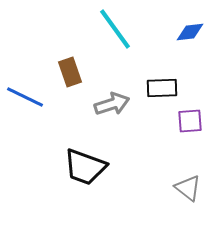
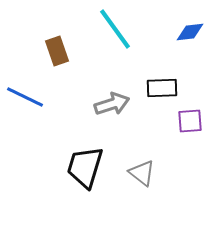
brown rectangle: moved 13 px left, 21 px up
black trapezoid: rotated 87 degrees clockwise
gray triangle: moved 46 px left, 15 px up
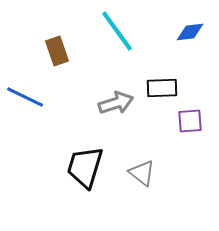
cyan line: moved 2 px right, 2 px down
gray arrow: moved 4 px right, 1 px up
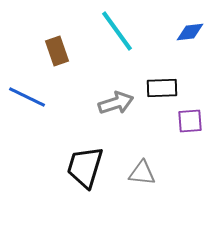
blue line: moved 2 px right
gray triangle: rotated 32 degrees counterclockwise
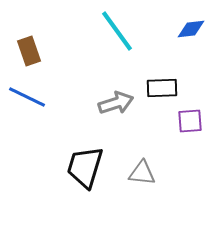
blue diamond: moved 1 px right, 3 px up
brown rectangle: moved 28 px left
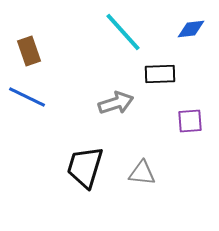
cyan line: moved 6 px right, 1 px down; rotated 6 degrees counterclockwise
black rectangle: moved 2 px left, 14 px up
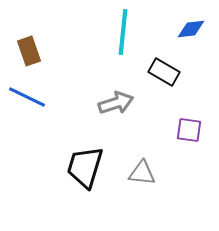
cyan line: rotated 48 degrees clockwise
black rectangle: moved 4 px right, 2 px up; rotated 32 degrees clockwise
purple square: moved 1 px left, 9 px down; rotated 12 degrees clockwise
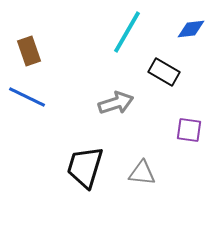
cyan line: moved 4 px right; rotated 24 degrees clockwise
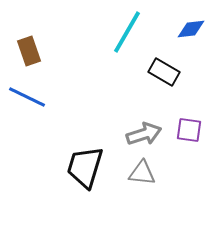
gray arrow: moved 28 px right, 31 px down
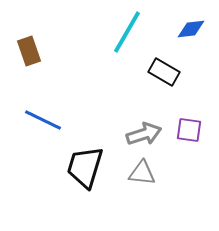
blue line: moved 16 px right, 23 px down
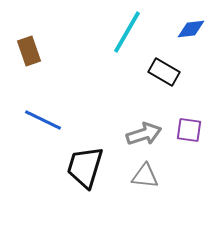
gray triangle: moved 3 px right, 3 px down
